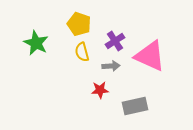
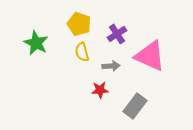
purple cross: moved 2 px right, 7 px up
gray rectangle: rotated 40 degrees counterclockwise
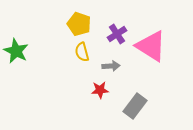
green star: moved 20 px left, 8 px down
pink triangle: moved 1 px right, 10 px up; rotated 8 degrees clockwise
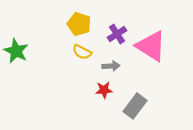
yellow semicircle: rotated 48 degrees counterclockwise
red star: moved 4 px right
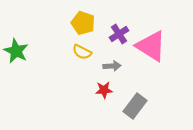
yellow pentagon: moved 4 px right, 1 px up
purple cross: moved 2 px right
gray arrow: moved 1 px right
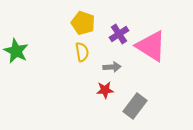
yellow semicircle: rotated 126 degrees counterclockwise
gray arrow: moved 1 px down
red star: moved 1 px right
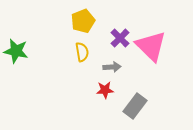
yellow pentagon: moved 2 px up; rotated 30 degrees clockwise
purple cross: moved 1 px right, 4 px down; rotated 12 degrees counterclockwise
pink triangle: rotated 12 degrees clockwise
green star: rotated 15 degrees counterclockwise
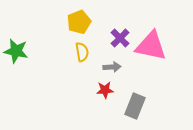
yellow pentagon: moved 4 px left, 1 px down
pink triangle: rotated 32 degrees counterclockwise
gray rectangle: rotated 15 degrees counterclockwise
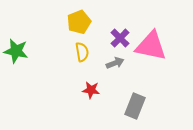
gray arrow: moved 3 px right, 4 px up; rotated 18 degrees counterclockwise
red star: moved 14 px left; rotated 12 degrees clockwise
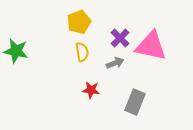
gray rectangle: moved 4 px up
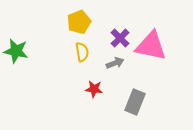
red star: moved 3 px right, 1 px up
